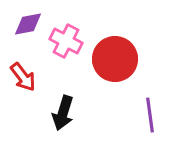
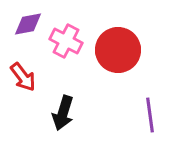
red circle: moved 3 px right, 9 px up
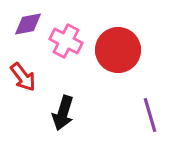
purple line: rotated 8 degrees counterclockwise
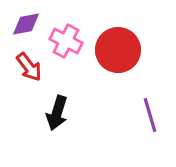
purple diamond: moved 2 px left
red arrow: moved 6 px right, 10 px up
black arrow: moved 6 px left
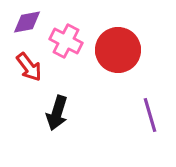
purple diamond: moved 1 px right, 2 px up
